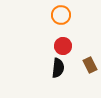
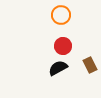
black semicircle: rotated 126 degrees counterclockwise
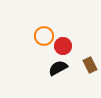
orange circle: moved 17 px left, 21 px down
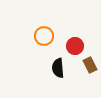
red circle: moved 12 px right
black semicircle: rotated 66 degrees counterclockwise
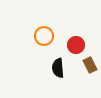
red circle: moved 1 px right, 1 px up
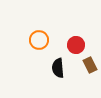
orange circle: moved 5 px left, 4 px down
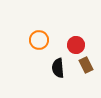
brown rectangle: moved 4 px left
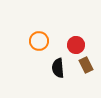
orange circle: moved 1 px down
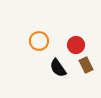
black semicircle: rotated 30 degrees counterclockwise
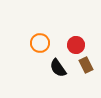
orange circle: moved 1 px right, 2 px down
